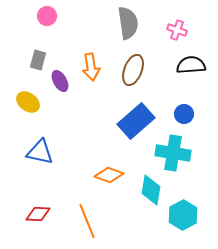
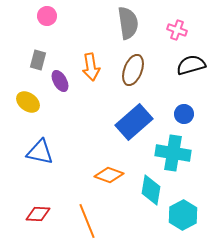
black semicircle: rotated 12 degrees counterclockwise
blue rectangle: moved 2 px left, 1 px down
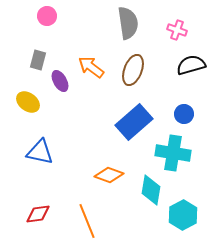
orange arrow: rotated 136 degrees clockwise
red diamond: rotated 10 degrees counterclockwise
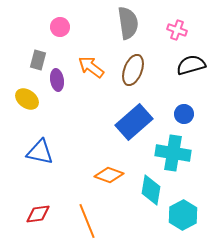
pink circle: moved 13 px right, 11 px down
purple ellipse: moved 3 px left, 1 px up; rotated 20 degrees clockwise
yellow ellipse: moved 1 px left, 3 px up
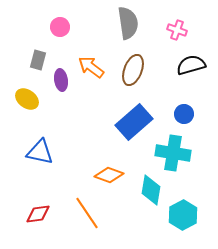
purple ellipse: moved 4 px right
orange line: moved 8 px up; rotated 12 degrees counterclockwise
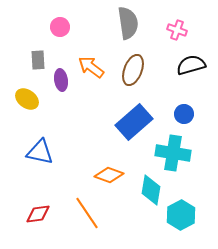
gray rectangle: rotated 18 degrees counterclockwise
cyan hexagon: moved 2 px left
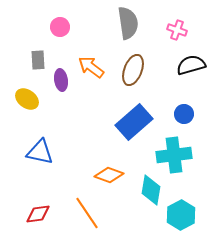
cyan cross: moved 1 px right, 2 px down; rotated 16 degrees counterclockwise
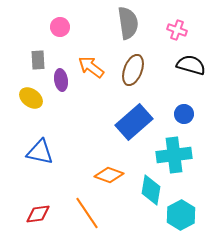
black semicircle: rotated 32 degrees clockwise
yellow ellipse: moved 4 px right, 1 px up
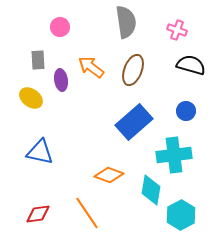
gray semicircle: moved 2 px left, 1 px up
blue circle: moved 2 px right, 3 px up
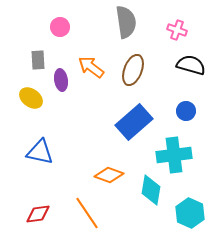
cyan hexagon: moved 9 px right, 2 px up; rotated 8 degrees counterclockwise
